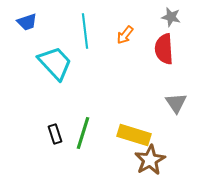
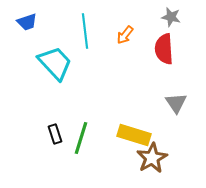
green line: moved 2 px left, 5 px down
brown star: moved 2 px right, 2 px up
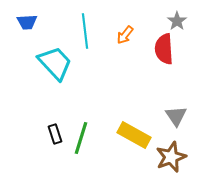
gray star: moved 6 px right, 4 px down; rotated 24 degrees clockwise
blue trapezoid: rotated 15 degrees clockwise
gray triangle: moved 13 px down
yellow rectangle: rotated 12 degrees clockwise
brown star: moved 19 px right, 1 px up; rotated 8 degrees clockwise
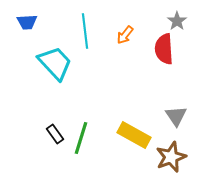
black rectangle: rotated 18 degrees counterclockwise
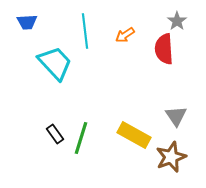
orange arrow: rotated 18 degrees clockwise
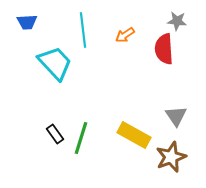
gray star: rotated 30 degrees counterclockwise
cyan line: moved 2 px left, 1 px up
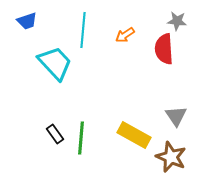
blue trapezoid: moved 1 px up; rotated 15 degrees counterclockwise
cyan line: rotated 12 degrees clockwise
green line: rotated 12 degrees counterclockwise
brown star: rotated 28 degrees counterclockwise
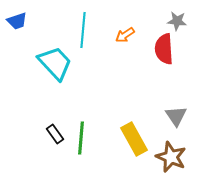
blue trapezoid: moved 10 px left
yellow rectangle: moved 4 px down; rotated 32 degrees clockwise
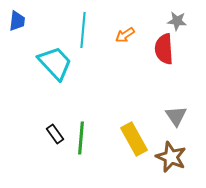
blue trapezoid: rotated 65 degrees counterclockwise
